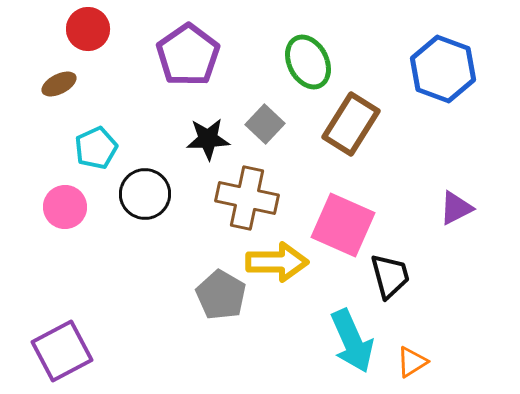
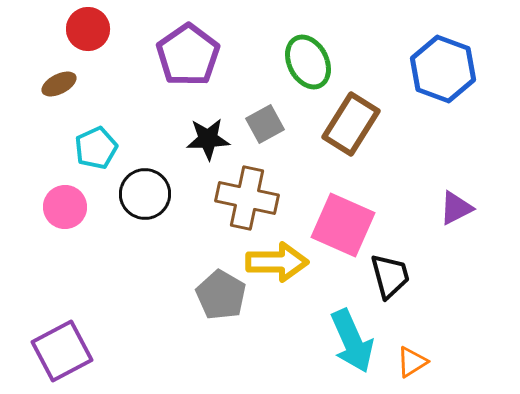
gray square: rotated 18 degrees clockwise
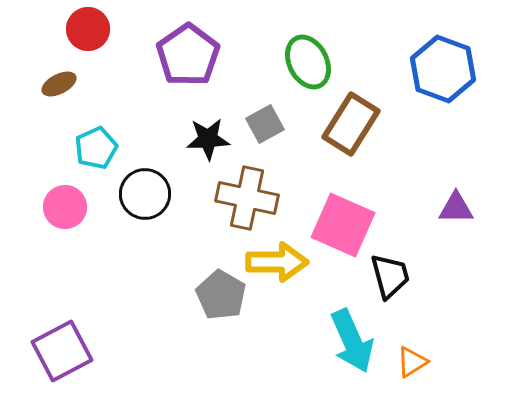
purple triangle: rotated 27 degrees clockwise
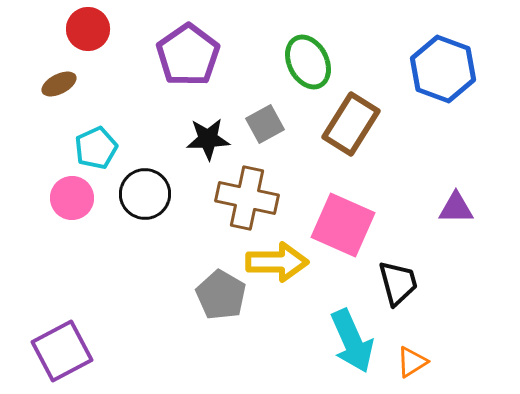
pink circle: moved 7 px right, 9 px up
black trapezoid: moved 8 px right, 7 px down
